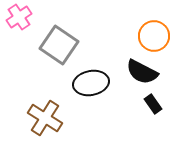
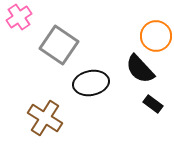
orange circle: moved 2 px right
black semicircle: moved 2 px left, 3 px up; rotated 20 degrees clockwise
black rectangle: rotated 18 degrees counterclockwise
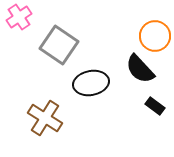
orange circle: moved 1 px left
black rectangle: moved 2 px right, 2 px down
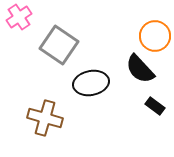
brown cross: rotated 16 degrees counterclockwise
